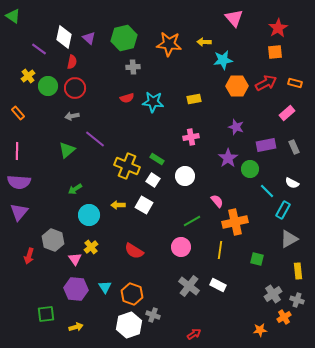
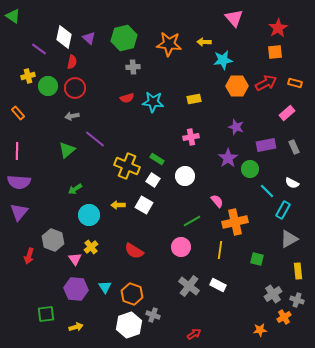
yellow cross at (28, 76): rotated 24 degrees clockwise
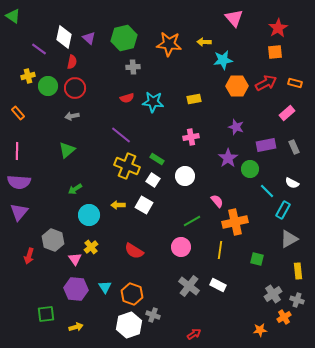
purple line at (95, 139): moved 26 px right, 4 px up
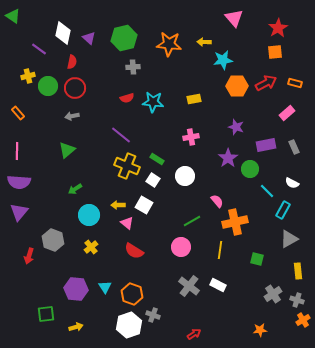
white diamond at (64, 37): moved 1 px left, 4 px up
pink triangle at (75, 259): moved 52 px right, 36 px up; rotated 16 degrees counterclockwise
orange cross at (284, 317): moved 19 px right, 3 px down
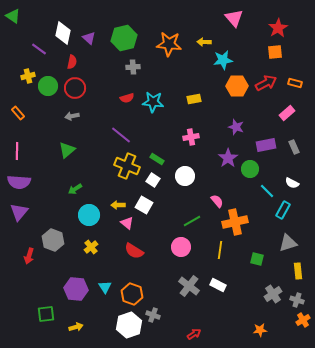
gray triangle at (289, 239): moved 1 px left, 4 px down; rotated 12 degrees clockwise
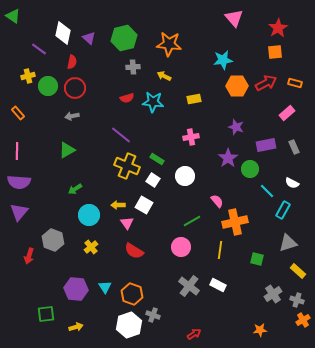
yellow arrow at (204, 42): moved 40 px left, 34 px down; rotated 24 degrees clockwise
green triangle at (67, 150): rotated 12 degrees clockwise
pink triangle at (127, 223): rotated 16 degrees clockwise
yellow rectangle at (298, 271): rotated 42 degrees counterclockwise
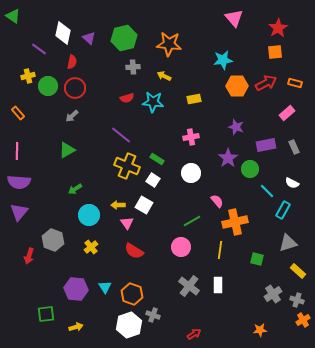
gray arrow at (72, 116): rotated 32 degrees counterclockwise
white circle at (185, 176): moved 6 px right, 3 px up
white rectangle at (218, 285): rotated 63 degrees clockwise
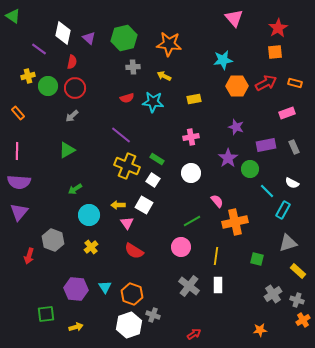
pink rectangle at (287, 113): rotated 21 degrees clockwise
yellow line at (220, 250): moved 4 px left, 6 px down
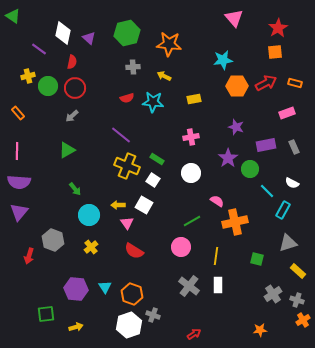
green hexagon at (124, 38): moved 3 px right, 5 px up
green arrow at (75, 189): rotated 96 degrees counterclockwise
pink semicircle at (217, 201): rotated 16 degrees counterclockwise
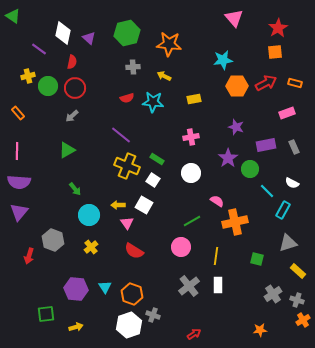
gray cross at (189, 286): rotated 15 degrees clockwise
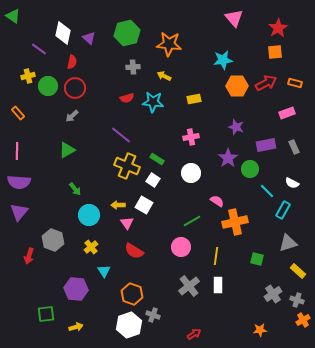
cyan triangle at (105, 287): moved 1 px left, 16 px up
